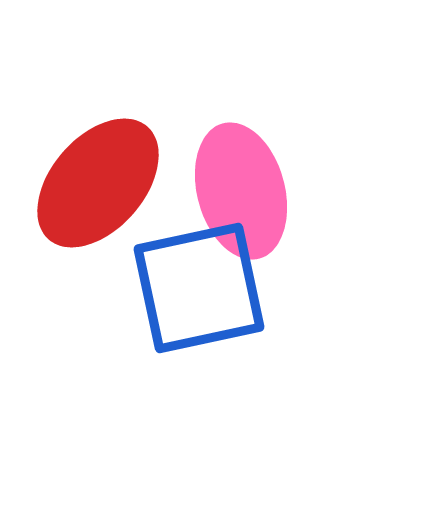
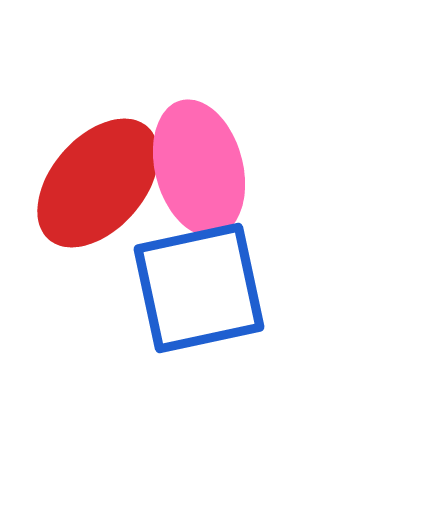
pink ellipse: moved 42 px left, 23 px up
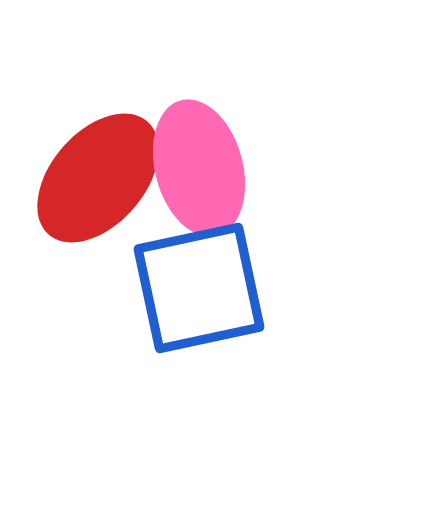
red ellipse: moved 5 px up
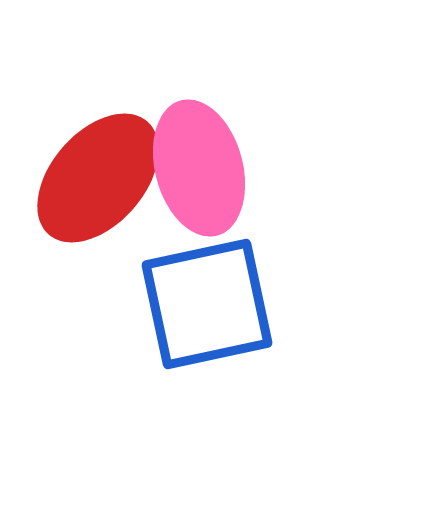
blue square: moved 8 px right, 16 px down
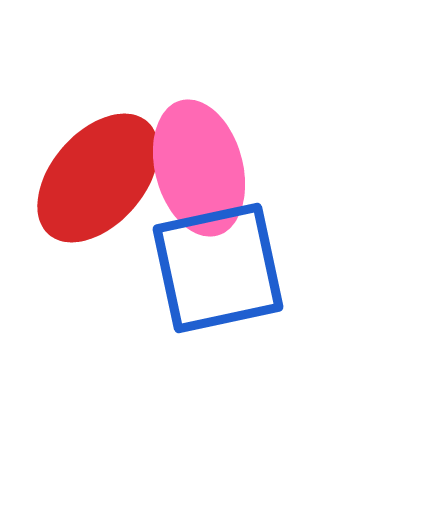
blue square: moved 11 px right, 36 px up
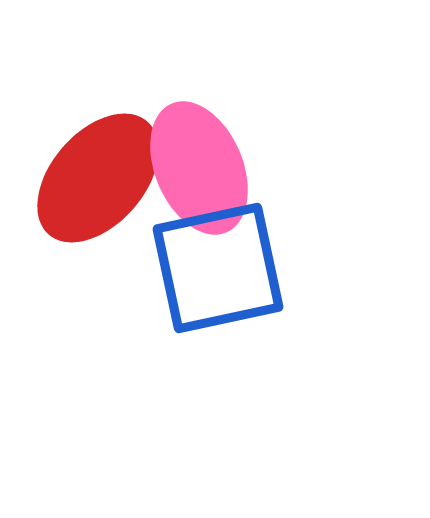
pink ellipse: rotated 8 degrees counterclockwise
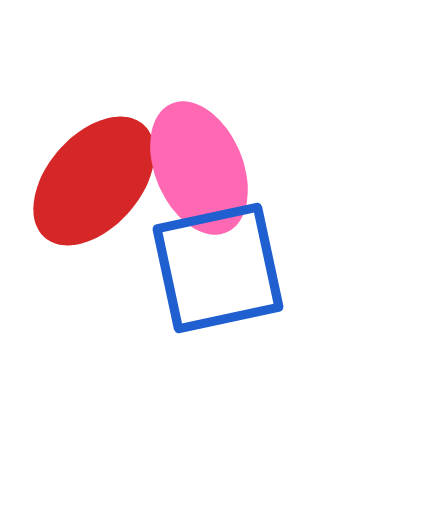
red ellipse: moved 4 px left, 3 px down
